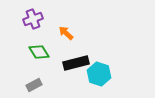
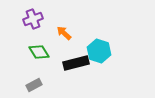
orange arrow: moved 2 px left
cyan hexagon: moved 23 px up
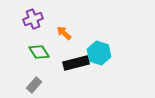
cyan hexagon: moved 2 px down
gray rectangle: rotated 21 degrees counterclockwise
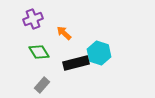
gray rectangle: moved 8 px right
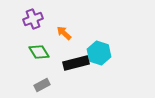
gray rectangle: rotated 21 degrees clockwise
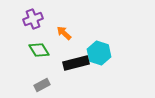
green diamond: moved 2 px up
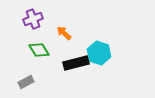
gray rectangle: moved 16 px left, 3 px up
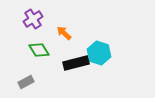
purple cross: rotated 12 degrees counterclockwise
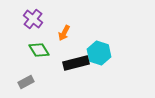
purple cross: rotated 18 degrees counterclockwise
orange arrow: rotated 105 degrees counterclockwise
